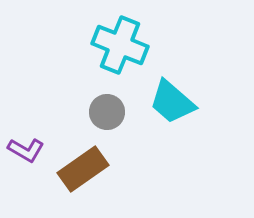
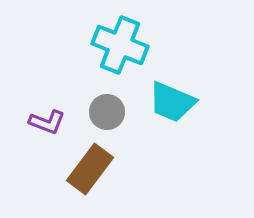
cyan trapezoid: rotated 18 degrees counterclockwise
purple L-shape: moved 21 px right, 28 px up; rotated 9 degrees counterclockwise
brown rectangle: moved 7 px right; rotated 18 degrees counterclockwise
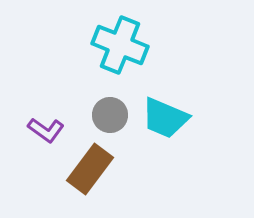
cyan trapezoid: moved 7 px left, 16 px down
gray circle: moved 3 px right, 3 px down
purple L-shape: moved 1 px left, 8 px down; rotated 15 degrees clockwise
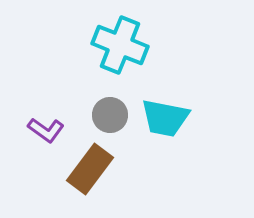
cyan trapezoid: rotated 12 degrees counterclockwise
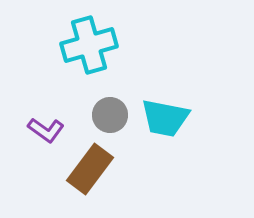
cyan cross: moved 31 px left; rotated 38 degrees counterclockwise
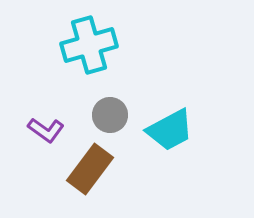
cyan trapezoid: moved 5 px right, 12 px down; rotated 39 degrees counterclockwise
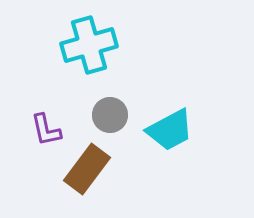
purple L-shape: rotated 42 degrees clockwise
brown rectangle: moved 3 px left
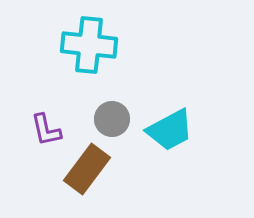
cyan cross: rotated 22 degrees clockwise
gray circle: moved 2 px right, 4 px down
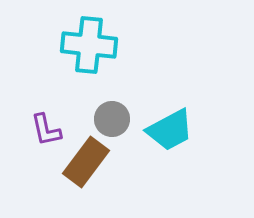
brown rectangle: moved 1 px left, 7 px up
